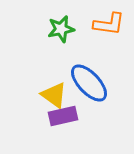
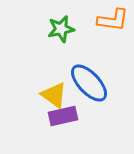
orange L-shape: moved 4 px right, 4 px up
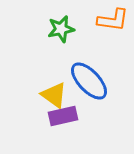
blue ellipse: moved 2 px up
